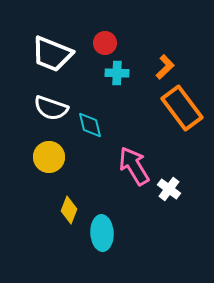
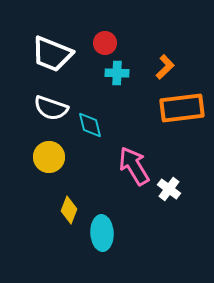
orange rectangle: rotated 60 degrees counterclockwise
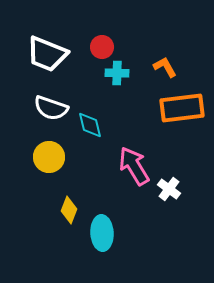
red circle: moved 3 px left, 4 px down
white trapezoid: moved 5 px left
orange L-shape: rotated 75 degrees counterclockwise
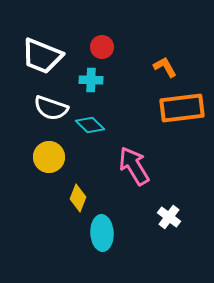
white trapezoid: moved 5 px left, 2 px down
cyan cross: moved 26 px left, 7 px down
cyan diamond: rotated 32 degrees counterclockwise
white cross: moved 28 px down
yellow diamond: moved 9 px right, 12 px up
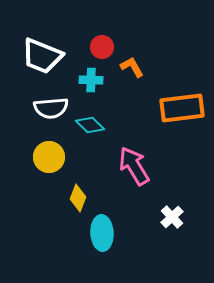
orange L-shape: moved 33 px left
white semicircle: rotated 24 degrees counterclockwise
white cross: moved 3 px right; rotated 10 degrees clockwise
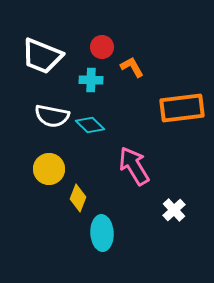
white semicircle: moved 1 px right, 8 px down; rotated 16 degrees clockwise
yellow circle: moved 12 px down
white cross: moved 2 px right, 7 px up
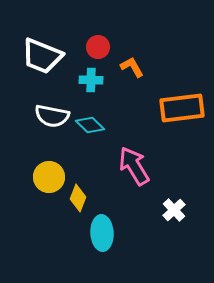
red circle: moved 4 px left
yellow circle: moved 8 px down
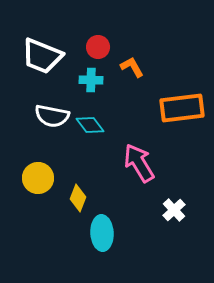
cyan diamond: rotated 8 degrees clockwise
pink arrow: moved 5 px right, 3 px up
yellow circle: moved 11 px left, 1 px down
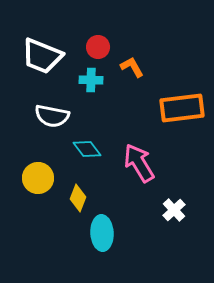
cyan diamond: moved 3 px left, 24 px down
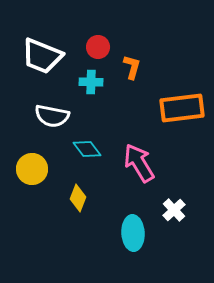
orange L-shape: rotated 45 degrees clockwise
cyan cross: moved 2 px down
yellow circle: moved 6 px left, 9 px up
cyan ellipse: moved 31 px right
